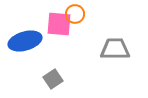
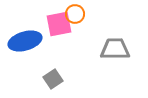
pink square: rotated 16 degrees counterclockwise
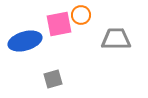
orange circle: moved 6 px right, 1 px down
gray trapezoid: moved 1 px right, 10 px up
gray square: rotated 18 degrees clockwise
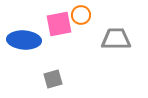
blue ellipse: moved 1 px left, 1 px up; rotated 20 degrees clockwise
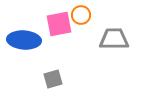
gray trapezoid: moved 2 px left
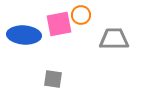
blue ellipse: moved 5 px up
gray square: rotated 24 degrees clockwise
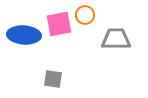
orange circle: moved 4 px right
gray trapezoid: moved 2 px right
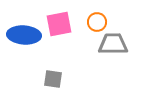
orange circle: moved 12 px right, 7 px down
gray trapezoid: moved 3 px left, 5 px down
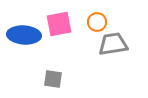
gray trapezoid: rotated 8 degrees counterclockwise
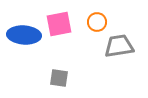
gray trapezoid: moved 6 px right, 2 px down
gray square: moved 6 px right, 1 px up
